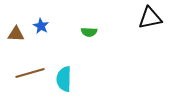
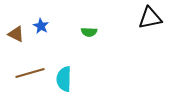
brown triangle: rotated 24 degrees clockwise
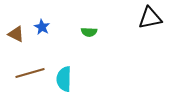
blue star: moved 1 px right, 1 px down
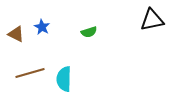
black triangle: moved 2 px right, 2 px down
green semicircle: rotated 21 degrees counterclockwise
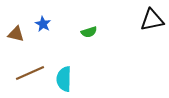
blue star: moved 1 px right, 3 px up
brown triangle: rotated 12 degrees counterclockwise
brown line: rotated 8 degrees counterclockwise
